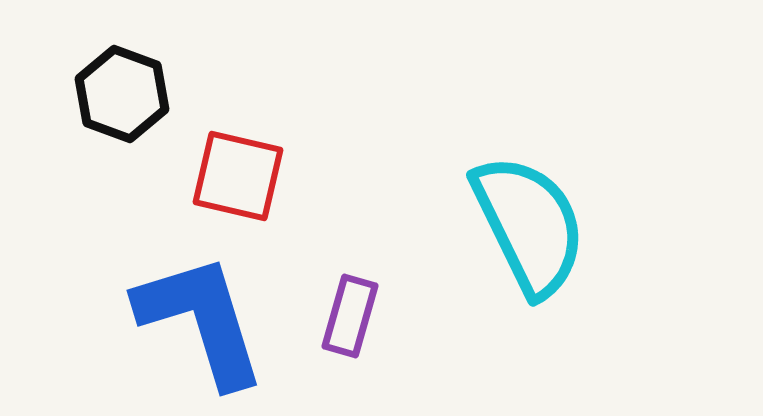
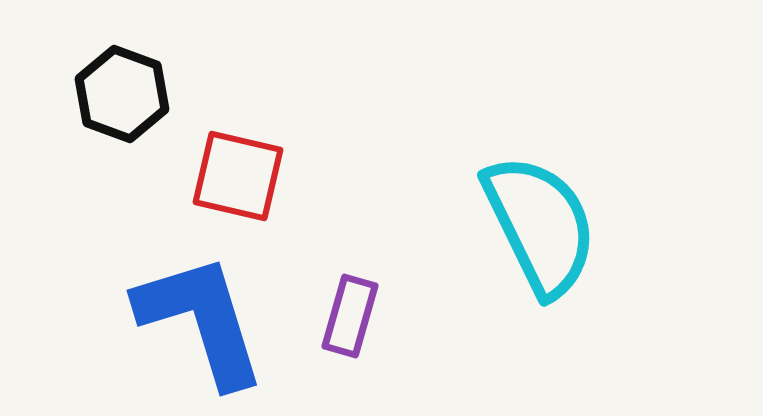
cyan semicircle: moved 11 px right
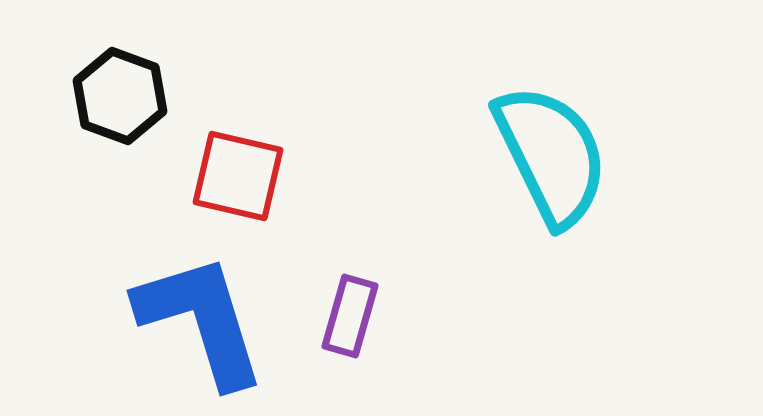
black hexagon: moved 2 px left, 2 px down
cyan semicircle: moved 11 px right, 70 px up
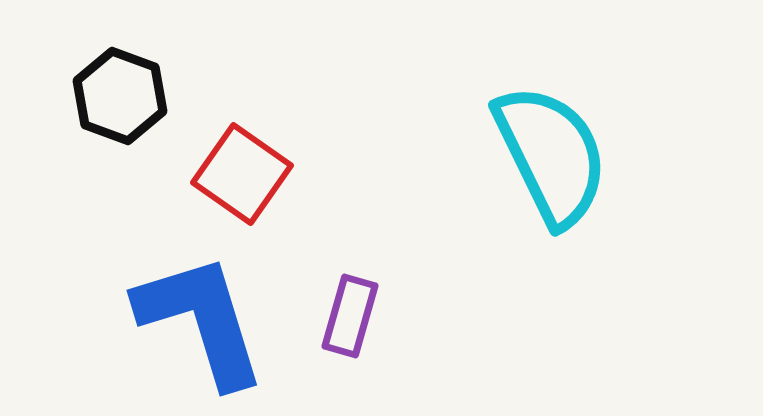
red square: moved 4 px right, 2 px up; rotated 22 degrees clockwise
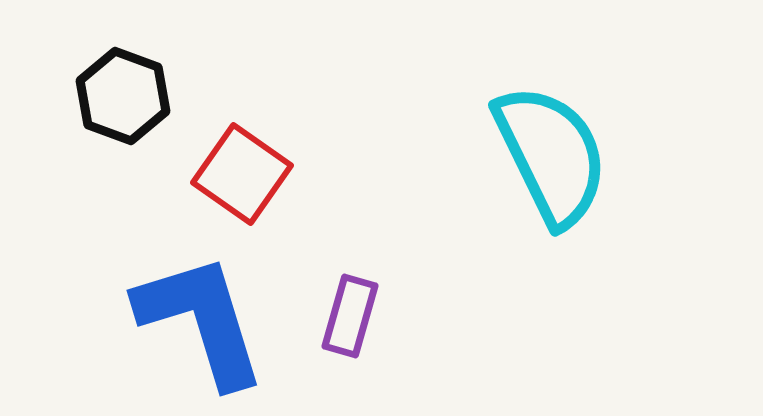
black hexagon: moved 3 px right
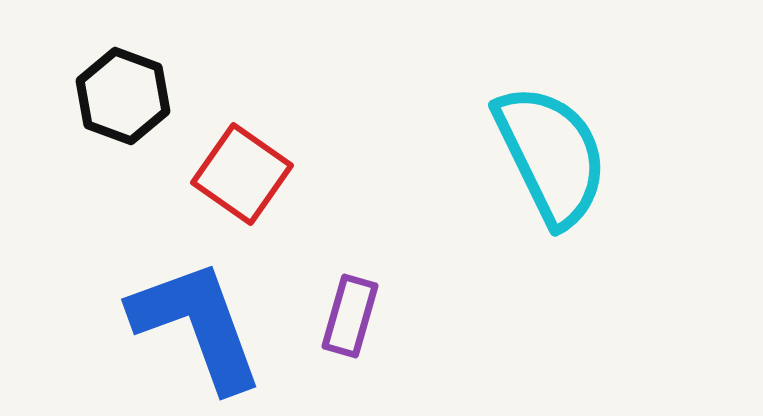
blue L-shape: moved 4 px left, 5 px down; rotated 3 degrees counterclockwise
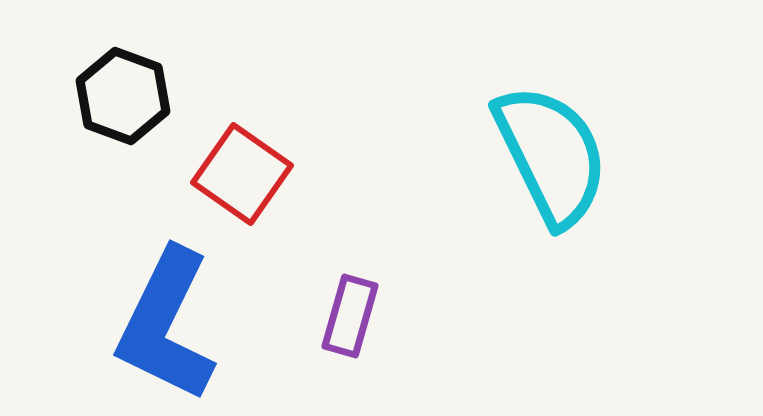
blue L-shape: moved 31 px left; rotated 134 degrees counterclockwise
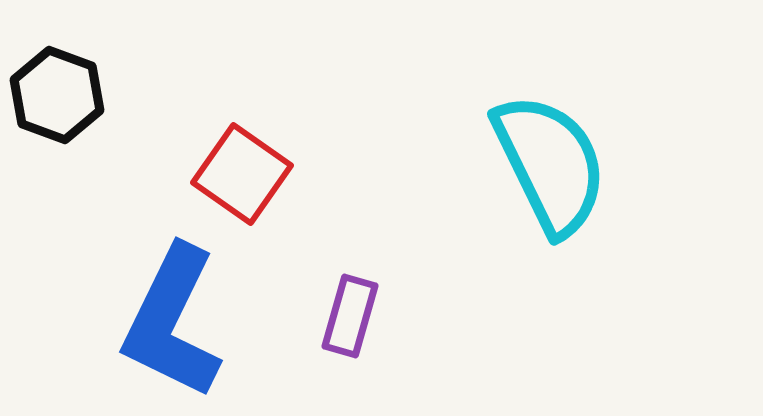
black hexagon: moved 66 px left, 1 px up
cyan semicircle: moved 1 px left, 9 px down
blue L-shape: moved 6 px right, 3 px up
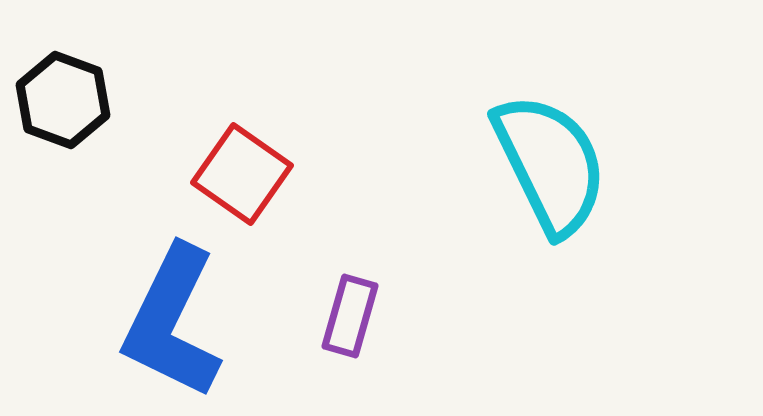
black hexagon: moved 6 px right, 5 px down
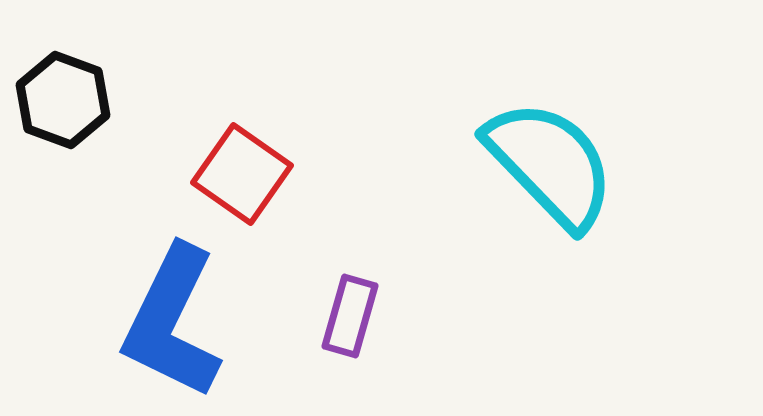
cyan semicircle: rotated 18 degrees counterclockwise
